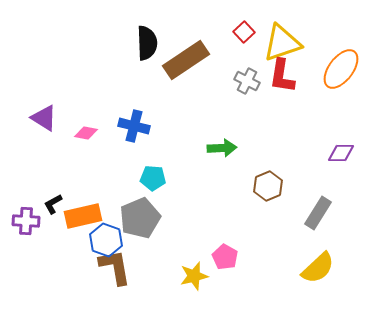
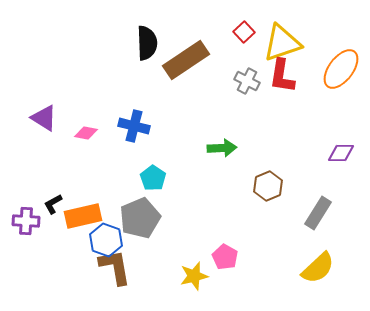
cyan pentagon: rotated 30 degrees clockwise
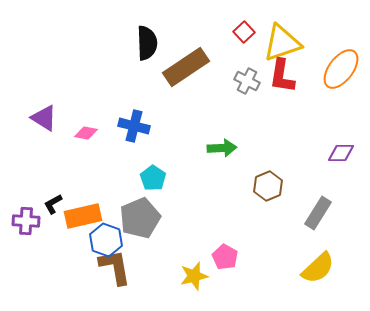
brown rectangle: moved 7 px down
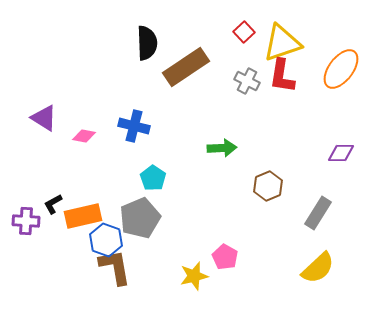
pink diamond: moved 2 px left, 3 px down
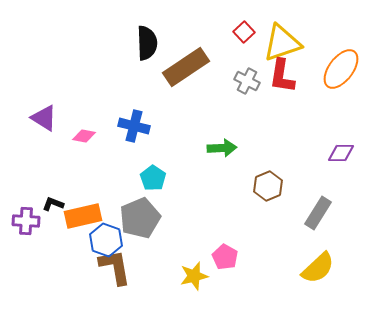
black L-shape: rotated 50 degrees clockwise
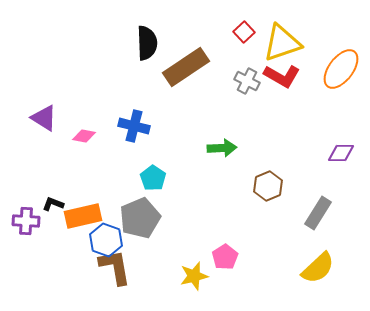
red L-shape: rotated 69 degrees counterclockwise
pink pentagon: rotated 10 degrees clockwise
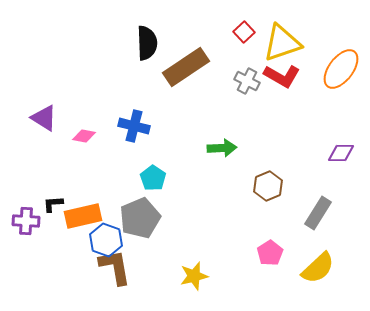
black L-shape: rotated 25 degrees counterclockwise
pink pentagon: moved 45 px right, 4 px up
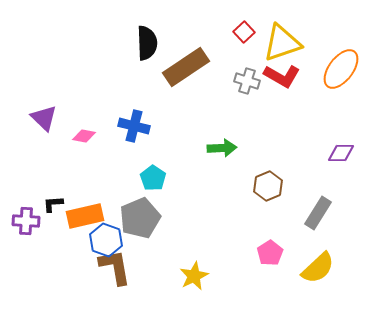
gray cross: rotated 10 degrees counterclockwise
purple triangle: rotated 12 degrees clockwise
orange rectangle: moved 2 px right
yellow star: rotated 12 degrees counterclockwise
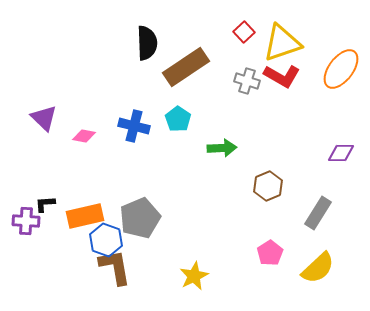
cyan pentagon: moved 25 px right, 59 px up
black L-shape: moved 8 px left
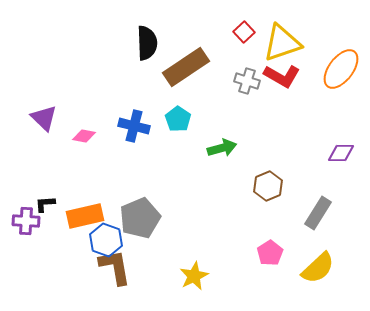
green arrow: rotated 12 degrees counterclockwise
